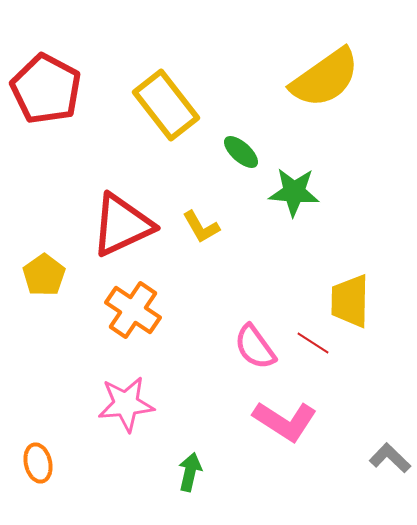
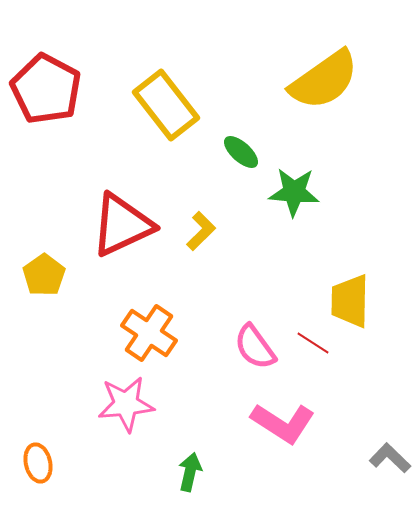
yellow semicircle: moved 1 px left, 2 px down
yellow L-shape: moved 4 px down; rotated 105 degrees counterclockwise
orange cross: moved 16 px right, 23 px down
pink L-shape: moved 2 px left, 2 px down
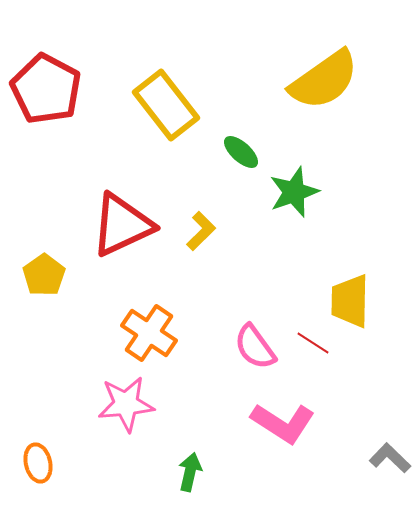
green star: rotated 24 degrees counterclockwise
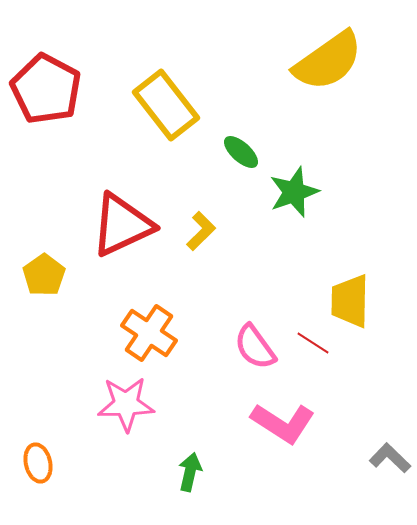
yellow semicircle: moved 4 px right, 19 px up
pink star: rotated 4 degrees clockwise
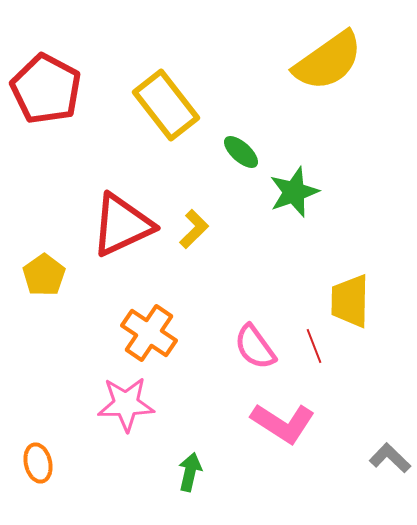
yellow L-shape: moved 7 px left, 2 px up
red line: moved 1 px right, 3 px down; rotated 36 degrees clockwise
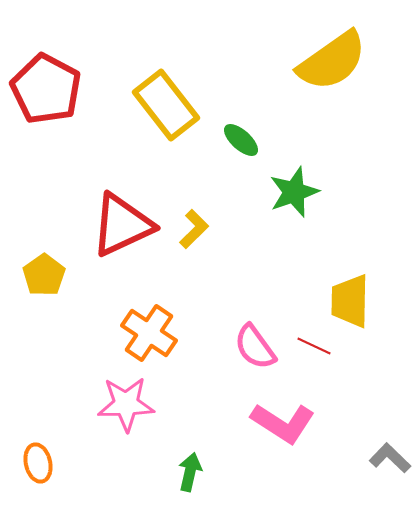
yellow semicircle: moved 4 px right
green ellipse: moved 12 px up
red line: rotated 44 degrees counterclockwise
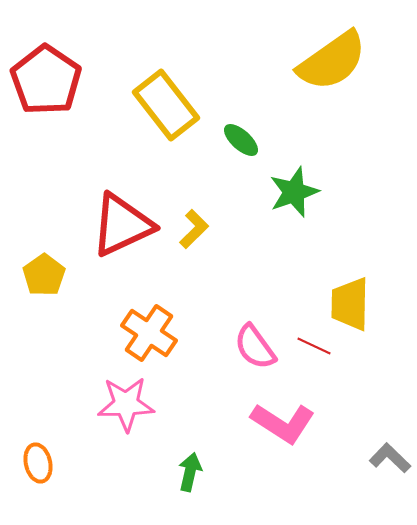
red pentagon: moved 9 px up; rotated 6 degrees clockwise
yellow trapezoid: moved 3 px down
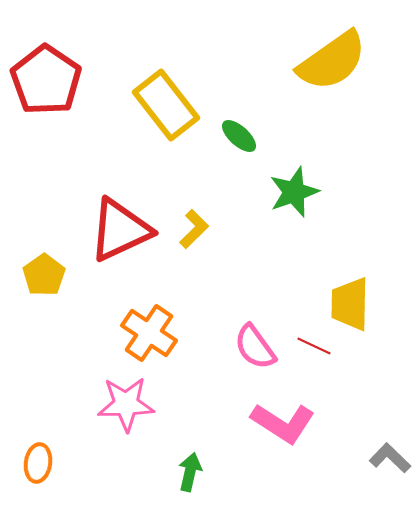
green ellipse: moved 2 px left, 4 px up
red triangle: moved 2 px left, 5 px down
orange ellipse: rotated 21 degrees clockwise
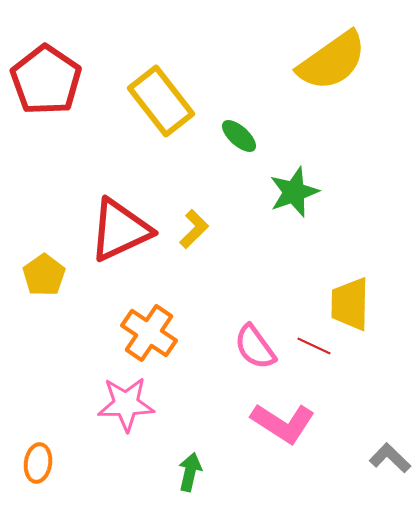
yellow rectangle: moved 5 px left, 4 px up
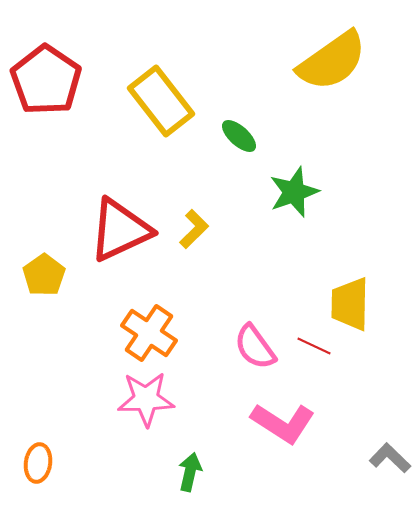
pink star: moved 20 px right, 5 px up
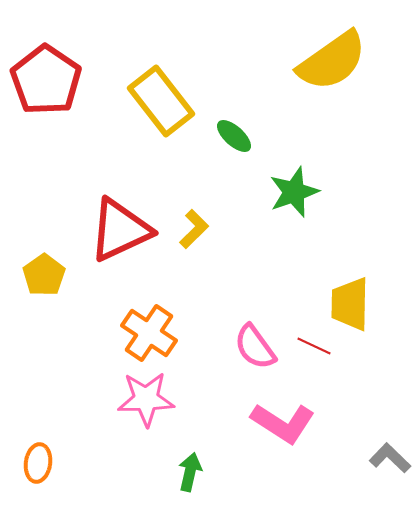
green ellipse: moved 5 px left
